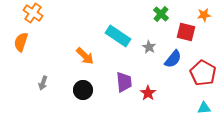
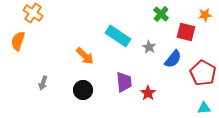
orange star: moved 1 px right
orange semicircle: moved 3 px left, 1 px up
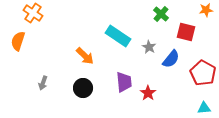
orange star: moved 1 px right, 5 px up
blue semicircle: moved 2 px left
black circle: moved 2 px up
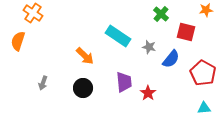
gray star: rotated 16 degrees counterclockwise
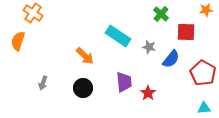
red square: rotated 12 degrees counterclockwise
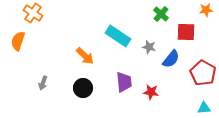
red star: moved 3 px right, 1 px up; rotated 28 degrees counterclockwise
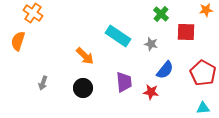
gray star: moved 2 px right, 3 px up
blue semicircle: moved 6 px left, 11 px down
cyan triangle: moved 1 px left
